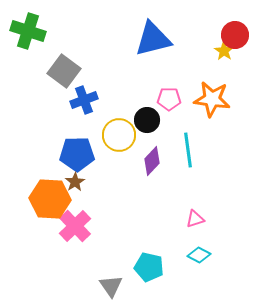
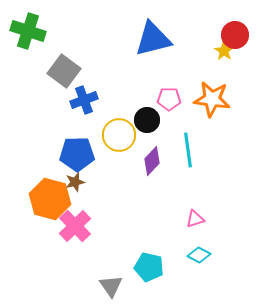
brown star: rotated 18 degrees clockwise
orange hexagon: rotated 12 degrees clockwise
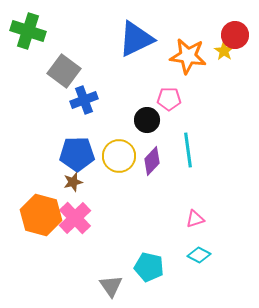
blue triangle: moved 17 px left; rotated 12 degrees counterclockwise
orange star: moved 24 px left, 43 px up
yellow circle: moved 21 px down
brown star: moved 2 px left
orange hexagon: moved 9 px left, 16 px down
pink cross: moved 8 px up
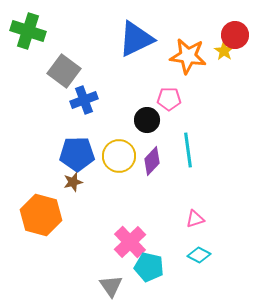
pink cross: moved 55 px right, 24 px down
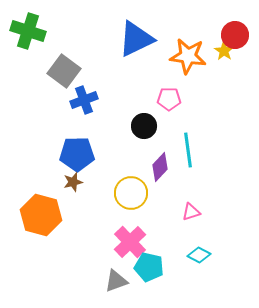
black circle: moved 3 px left, 6 px down
yellow circle: moved 12 px right, 37 px down
purple diamond: moved 8 px right, 6 px down
pink triangle: moved 4 px left, 7 px up
gray triangle: moved 5 px right, 5 px up; rotated 45 degrees clockwise
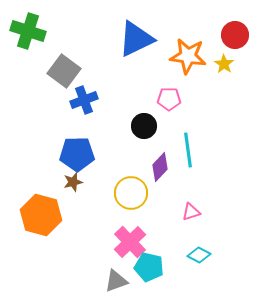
yellow star: moved 13 px down
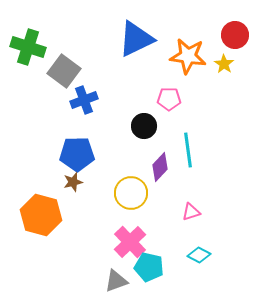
green cross: moved 16 px down
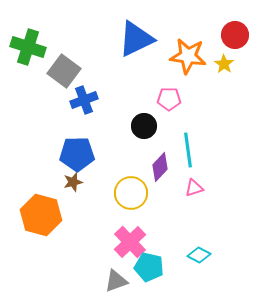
pink triangle: moved 3 px right, 24 px up
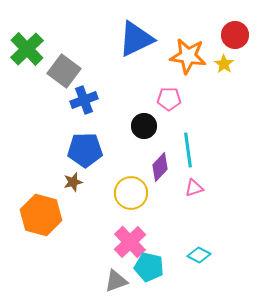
green cross: moved 1 px left, 2 px down; rotated 28 degrees clockwise
blue pentagon: moved 8 px right, 4 px up
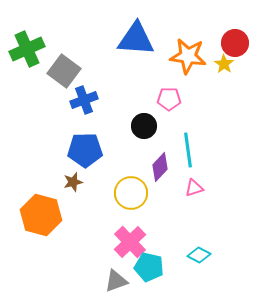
red circle: moved 8 px down
blue triangle: rotated 30 degrees clockwise
green cross: rotated 20 degrees clockwise
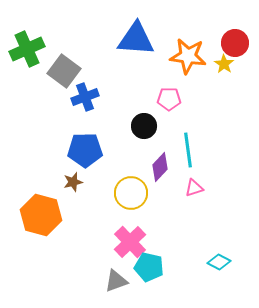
blue cross: moved 1 px right, 3 px up
cyan diamond: moved 20 px right, 7 px down
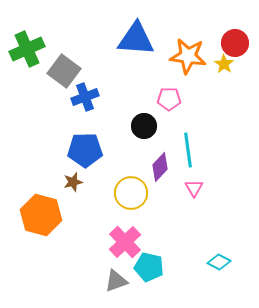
pink triangle: rotated 42 degrees counterclockwise
pink cross: moved 5 px left
